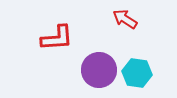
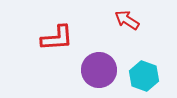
red arrow: moved 2 px right, 1 px down
cyan hexagon: moved 7 px right, 3 px down; rotated 12 degrees clockwise
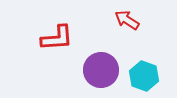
purple circle: moved 2 px right
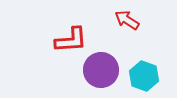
red L-shape: moved 14 px right, 2 px down
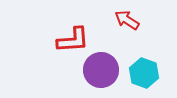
red L-shape: moved 2 px right
cyan hexagon: moved 3 px up
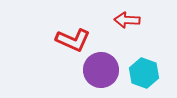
red arrow: rotated 30 degrees counterclockwise
red L-shape: rotated 28 degrees clockwise
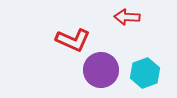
red arrow: moved 3 px up
cyan hexagon: moved 1 px right; rotated 20 degrees clockwise
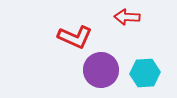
red L-shape: moved 2 px right, 3 px up
cyan hexagon: rotated 16 degrees clockwise
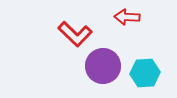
red L-shape: moved 3 px up; rotated 20 degrees clockwise
purple circle: moved 2 px right, 4 px up
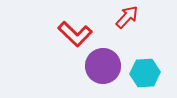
red arrow: rotated 130 degrees clockwise
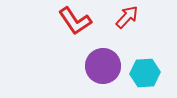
red L-shape: moved 13 px up; rotated 12 degrees clockwise
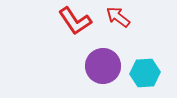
red arrow: moved 9 px left; rotated 95 degrees counterclockwise
